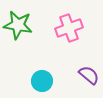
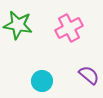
pink cross: rotated 8 degrees counterclockwise
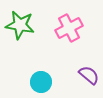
green star: moved 2 px right
cyan circle: moved 1 px left, 1 px down
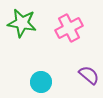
green star: moved 2 px right, 2 px up
